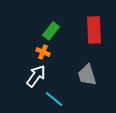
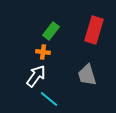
red rectangle: rotated 20 degrees clockwise
orange cross: rotated 16 degrees counterclockwise
cyan line: moved 5 px left
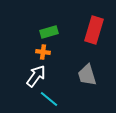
green rectangle: moved 2 px left, 1 px down; rotated 36 degrees clockwise
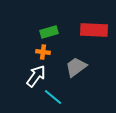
red rectangle: rotated 76 degrees clockwise
gray trapezoid: moved 11 px left, 8 px up; rotated 70 degrees clockwise
cyan line: moved 4 px right, 2 px up
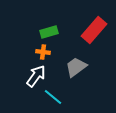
red rectangle: rotated 52 degrees counterclockwise
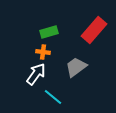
white arrow: moved 2 px up
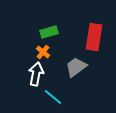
red rectangle: moved 7 px down; rotated 32 degrees counterclockwise
orange cross: rotated 32 degrees clockwise
white arrow: rotated 25 degrees counterclockwise
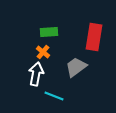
green rectangle: rotated 12 degrees clockwise
cyan line: moved 1 px right, 1 px up; rotated 18 degrees counterclockwise
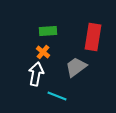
green rectangle: moved 1 px left, 1 px up
red rectangle: moved 1 px left
cyan line: moved 3 px right
